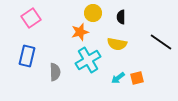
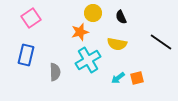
black semicircle: rotated 24 degrees counterclockwise
blue rectangle: moved 1 px left, 1 px up
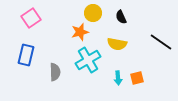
cyan arrow: rotated 56 degrees counterclockwise
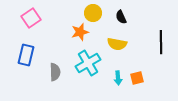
black line: rotated 55 degrees clockwise
cyan cross: moved 3 px down
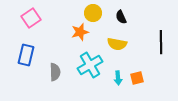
cyan cross: moved 2 px right, 2 px down
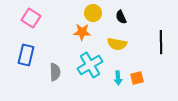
pink square: rotated 24 degrees counterclockwise
orange star: moved 2 px right; rotated 18 degrees clockwise
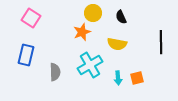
orange star: rotated 24 degrees counterclockwise
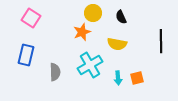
black line: moved 1 px up
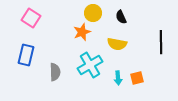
black line: moved 1 px down
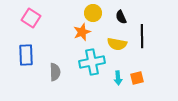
black line: moved 19 px left, 6 px up
blue rectangle: rotated 15 degrees counterclockwise
cyan cross: moved 2 px right, 3 px up; rotated 20 degrees clockwise
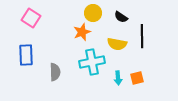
black semicircle: rotated 32 degrees counterclockwise
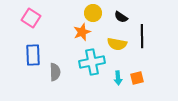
blue rectangle: moved 7 px right
